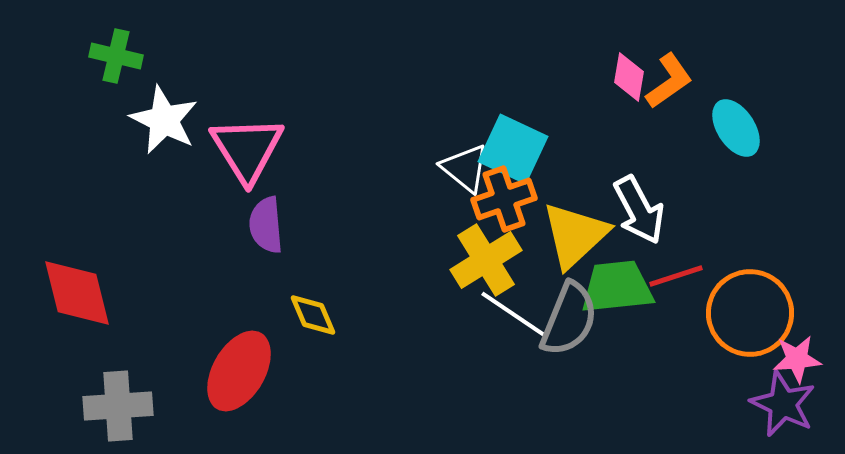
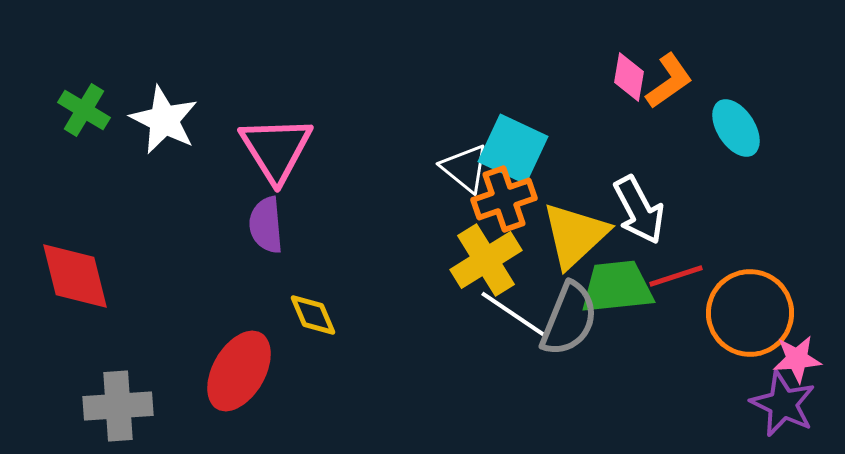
green cross: moved 32 px left, 54 px down; rotated 18 degrees clockwise
pink triangle: moved 29 px right
red diamond: moved 2 px left, 17 px up
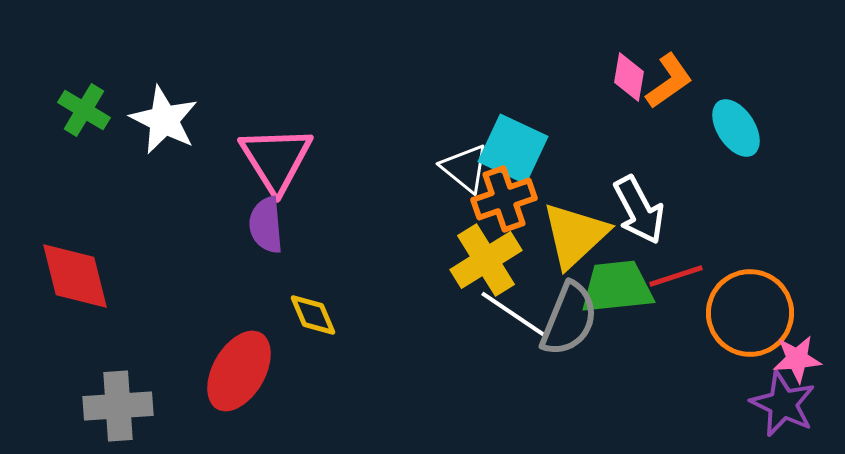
pink triangle: moved 10 px down
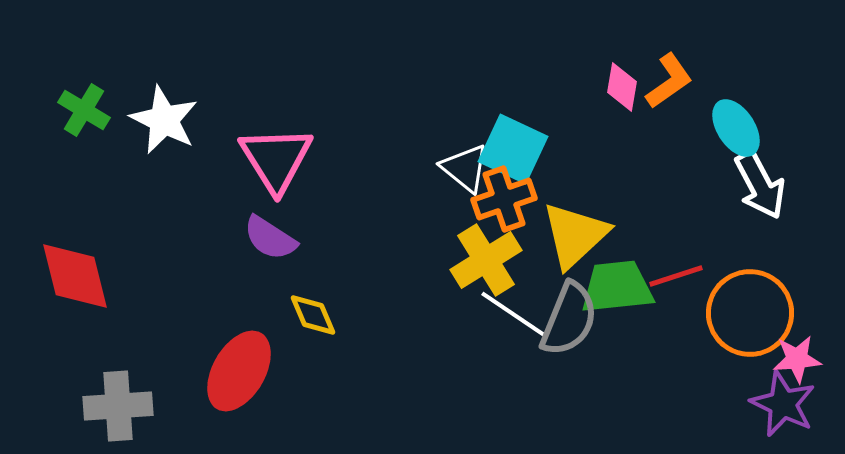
pink diamond: moved 7 px left, 10 px down
white arrow: moved 121 px right, 25 px up
purple semicircle: moved 4 px right, 13 px down; rotated 52 degrees counterclockwise
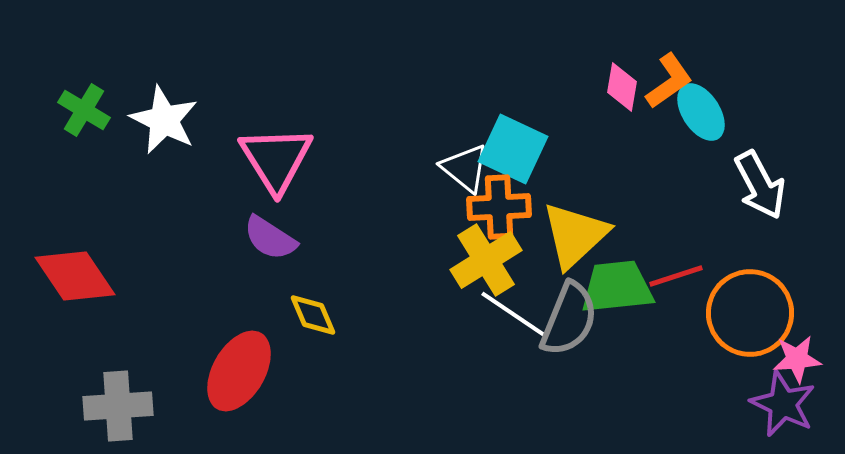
cyan ellipse: moved 35 px left, 16 px up
orange cross: moved 5 px left, 8 px down; rotated 16 degrees clockwise
red diamond: rotated 20 degrees counterclockwise
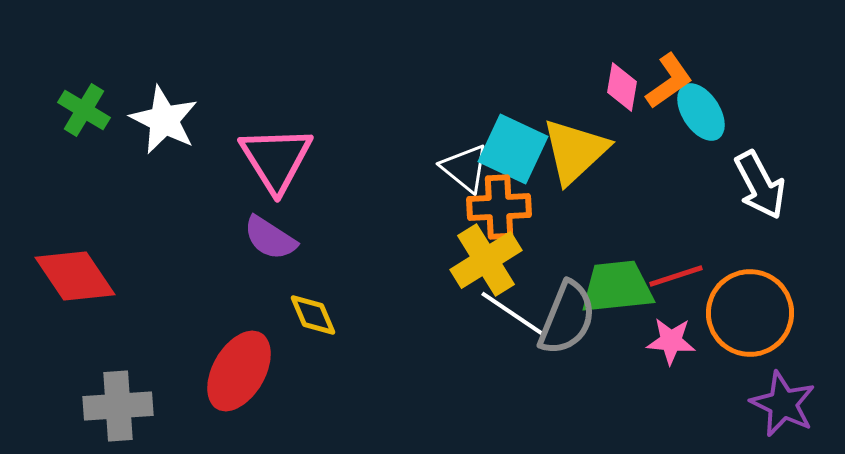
yellow triangle: moved 84 px up
gray semicircle: moved 2 px left, 1 px up
pink star: moved 126 px left, 18 px up; rotated 9 degrees clockwise
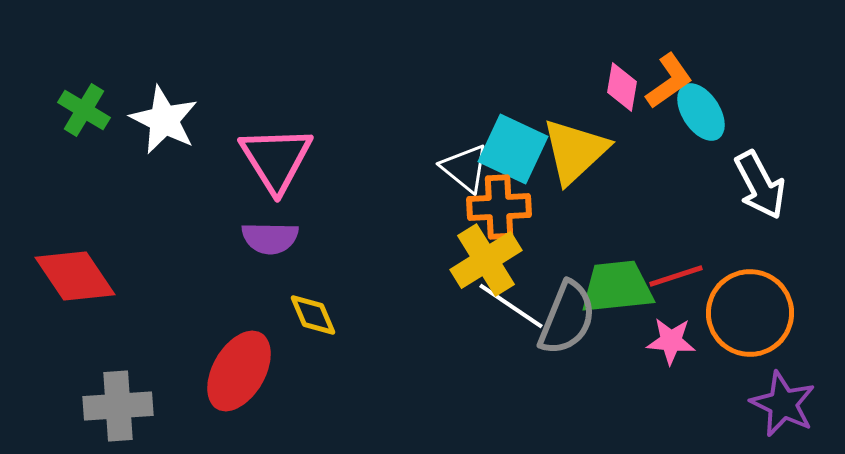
purple semicircle: rotated 32 degrees counterclockwise
white line: moved 2 px left, 8 px up
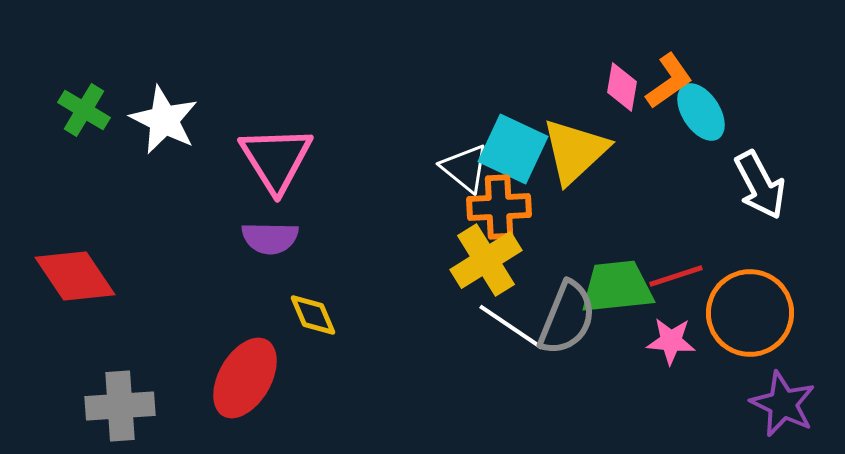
white line: moved 21 px down
red ellipse: moved 6 px right, 7 px down
gray cross: moved 2 px right
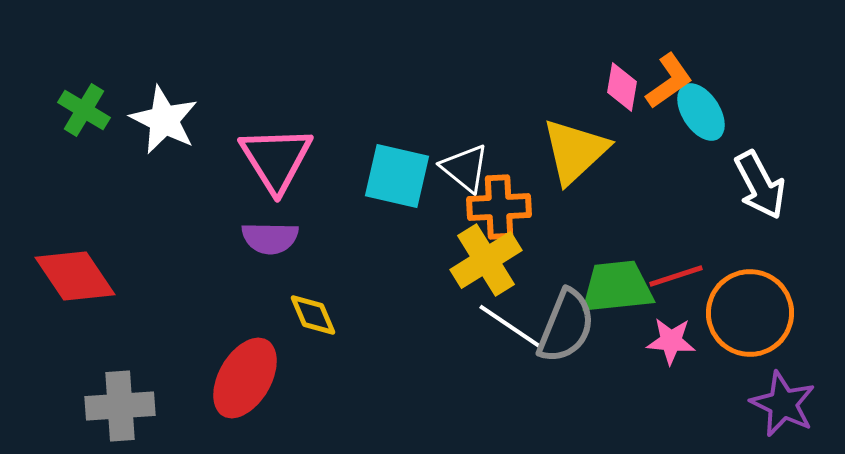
cyan square: moved 116 px left, 27 px down; rotated 12 degrees counterclockwise
gray semicircle: moved 1 px left, 8 px down
